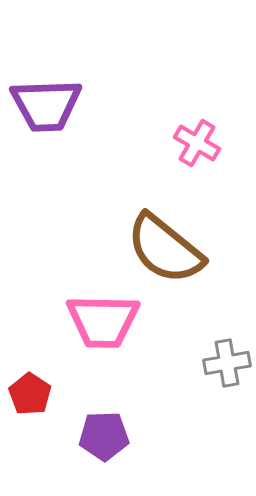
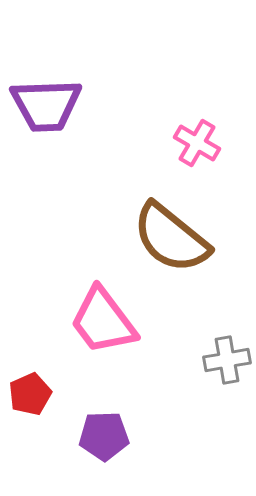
brown semicircle: moved 6 px right, 11 px up
pink trapezoid: rotated 52 degrees clockwise
gray cross: moved 3 px up
red pentagon: rotated 15 degrees clockwise
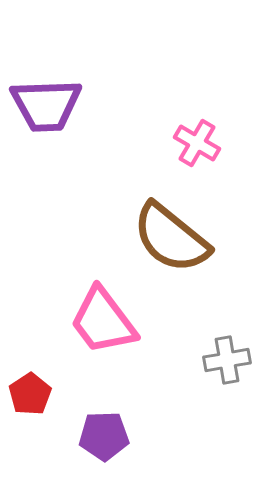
red pentagon: rotated 9 degrees counterclockwise
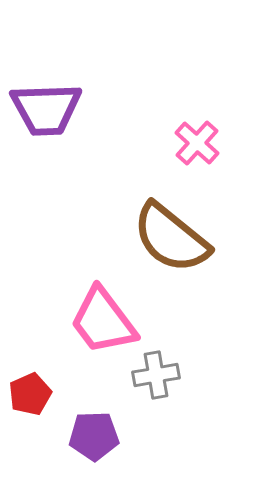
purple trapezoid: moved 4 px down
pink cross: rotated 12 degrees clockwise
gray cross: moved 71 px left, 15 px down
red pentagon: rotated 9 degrees clockwise
purple pentagon: moved 10 px left
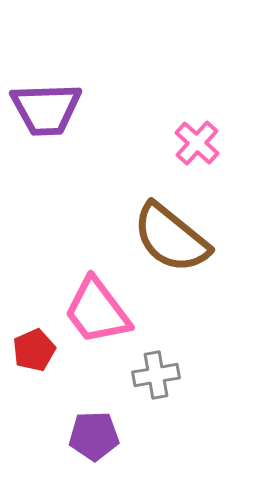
pink trapezoid: moved 6 px left, 10 px up
red pentagon: moved 4 px right, 44 px up
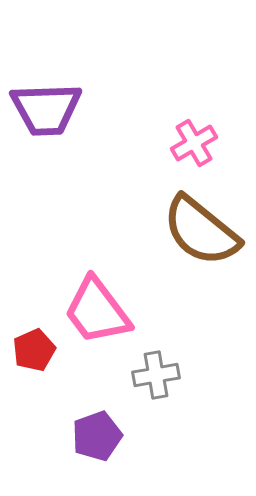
pink cross: moved 3 px left; rotated 18 degrees clockwise
brown semicircle: moved 30 px right, 7 px up
purple pentagon: moved 3 px right; rotated 18 degrees counterclockwise
